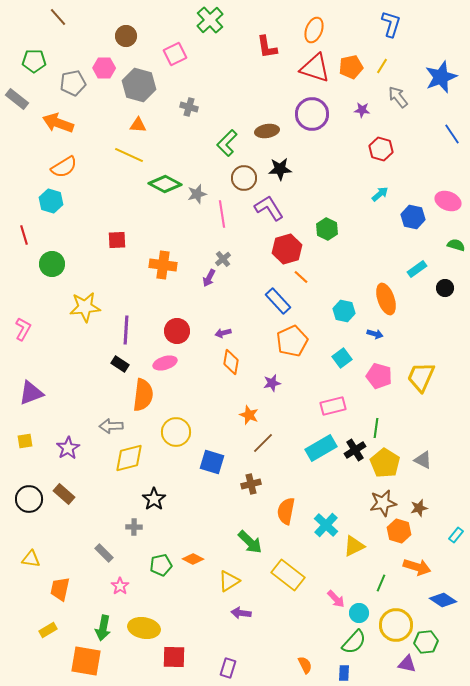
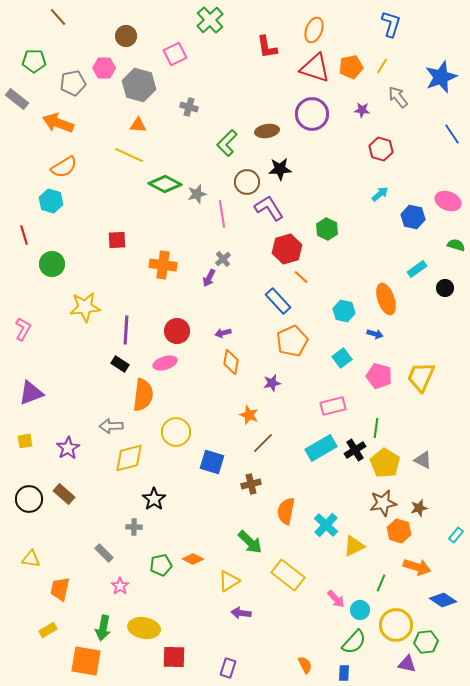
brown circle at (244, 178): moved 3 px right, 4 px down
cyan circle at (359, 613): moved 1 px right, 3 px up
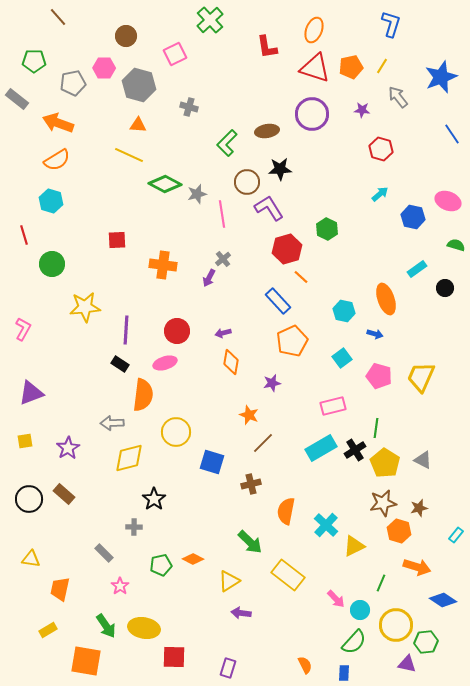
orange semicircle at (64, 167): moved 7 px left, 7 px up
gray arrow at (111, 426): moved 1 px right, 3 px up
green arrow at (103, 628): moved 3 px right, 2 px up; rotated 45 degrees counterclockwise
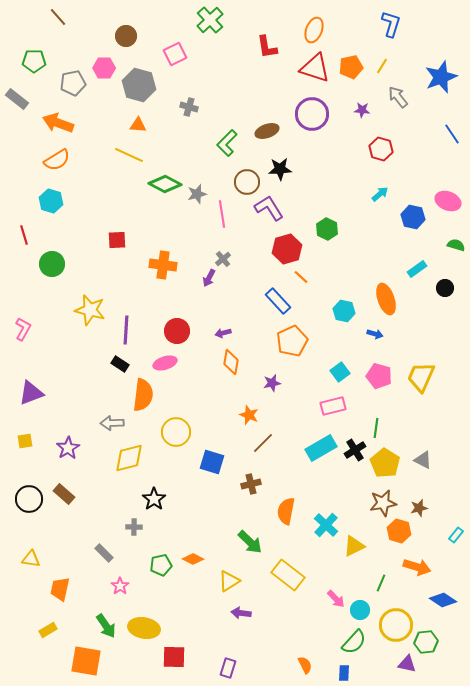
brown ellipse at (267, 131): rotated 10 degrees counterclockwise
yellow star at (85, 307): moved 5 px right, 3 px down; rotated 20 degrees clockwise
cyan square at (342, 358): moved 2 px left, 14 px down
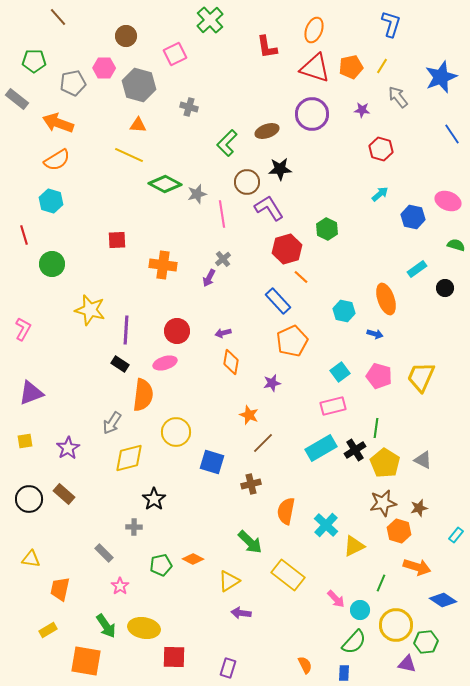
gray arrow at (112, 423): rotated 55 degrees counterclockwise
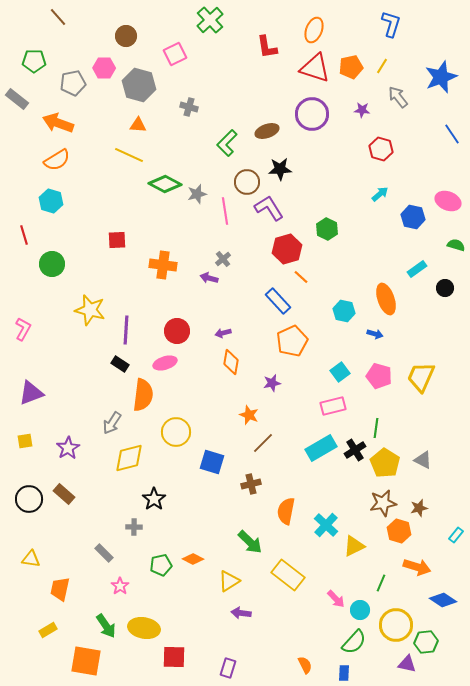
pink line at (222, 214): moved 3 px right, 3 px up
purple arrow at (209, 278): rotated 78 degrees clockwise
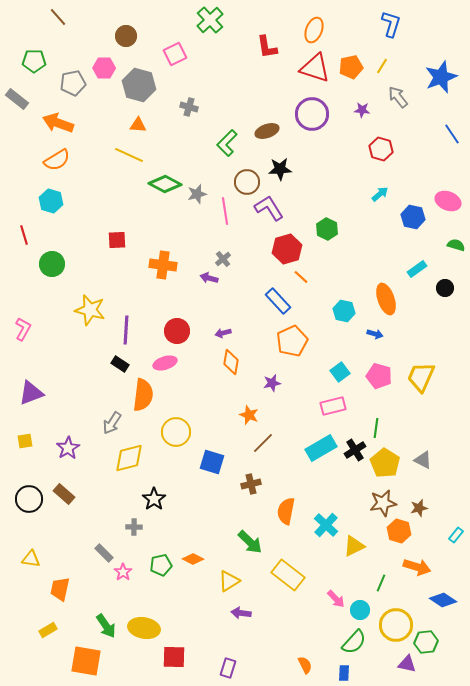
pink star at (120, 586): moved 3 px right, 14 px up
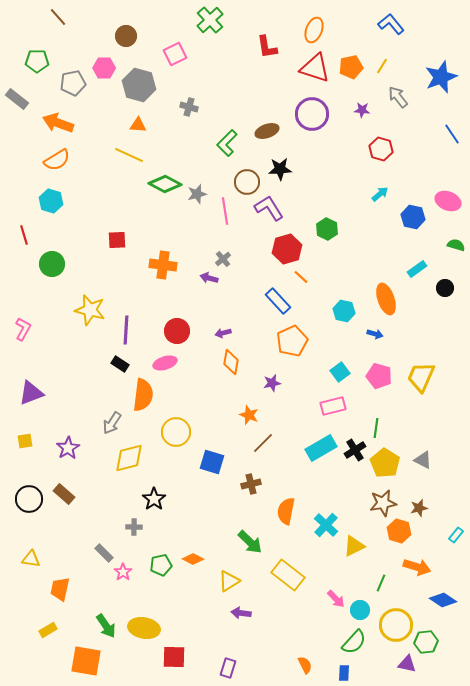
blue L-shape at (391, 24): rotated 56 degrees counterclockwise
green pentagon at (34, 61): moved 3 px right
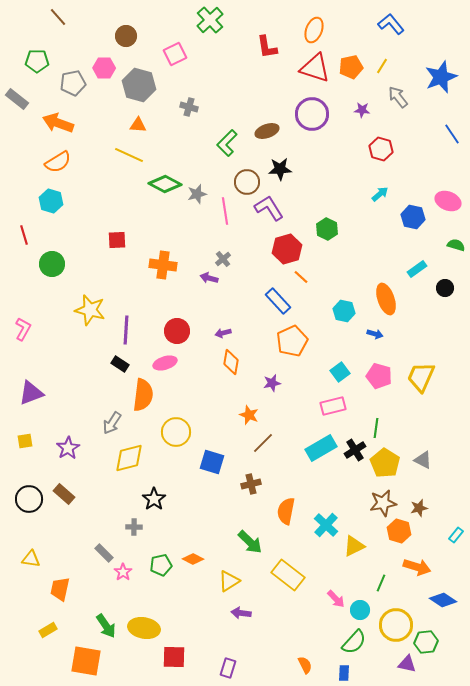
orange semicircle at (57, 160): moved 1 px right, 2 px down
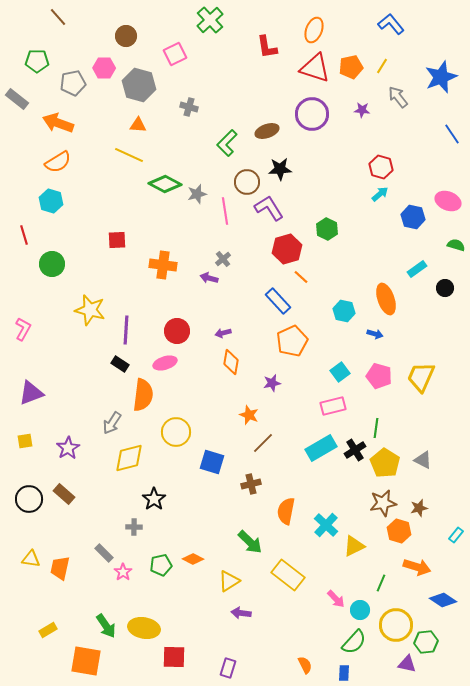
red hexagon at (381, 149): moved 18 px down
orange trapezoid at (60, 589): moved 21 px up
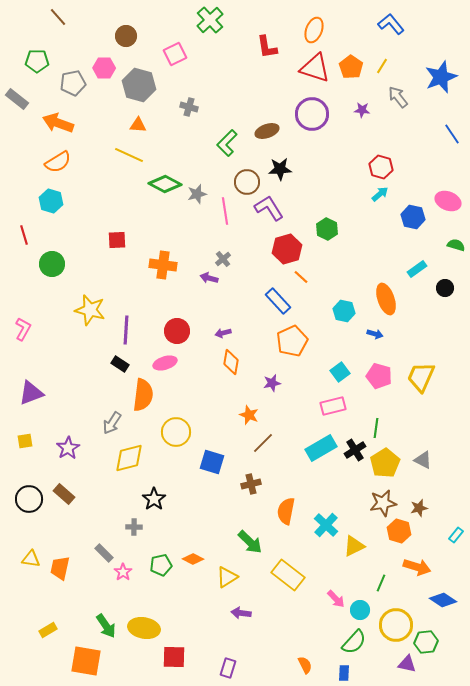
orange pentagon at (351, 67): rotated 25 degrees counterclockwise
yellow pentagon at (385, 463): rotated 8 degrees clockwise
yellow triangle at (229, 581): moved 2 px left, 4 px up
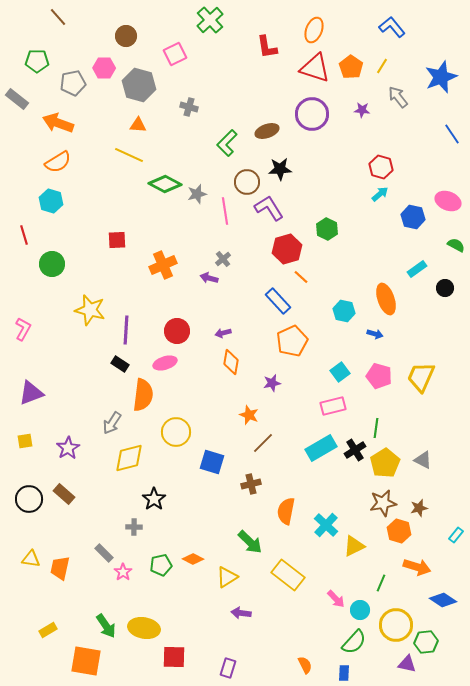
blue L-shape at (391, 24): moved 1 px right, 3 px down
green semicircle at (456, 245): rotated 12 degrees clockwise
orange cross at (163, 265): rotated 32 degrees counterclockwise
